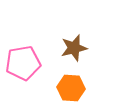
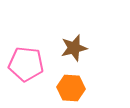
pink pentagon: moved 3 px right, 1 px down; rotated 16 degrees clockwise
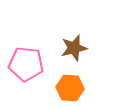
orange hexagon: moved 1 px left
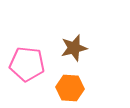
pink pentagon: moved 1 px right
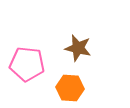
brown star: moved 4 px right; rotated 28 degrees clockwise
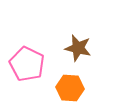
pink pentagon: rotated 20 degrees clockwise
